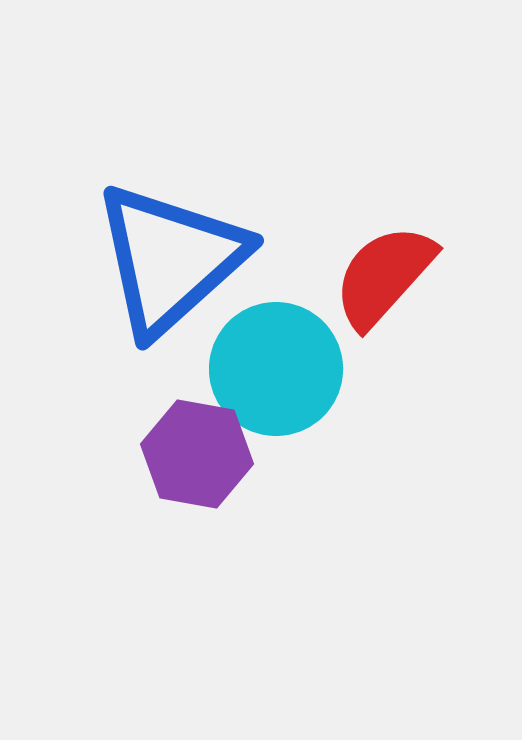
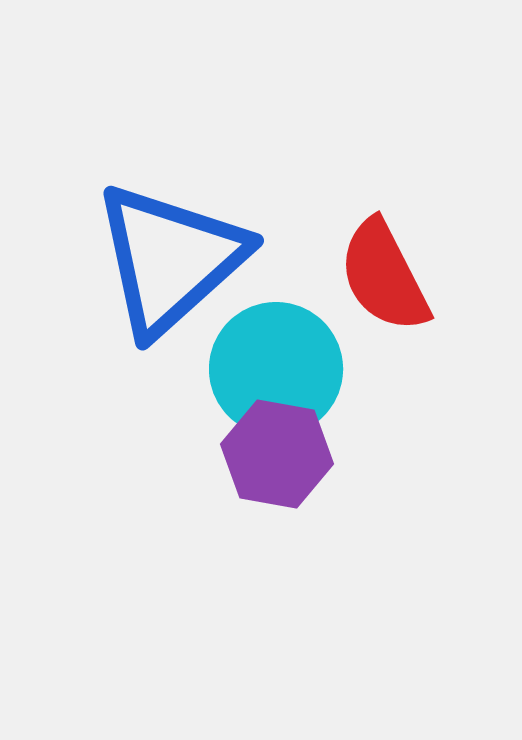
red semicircle: rotated 69 degrees counterclockwise
purple hexagon: moved 80 px right
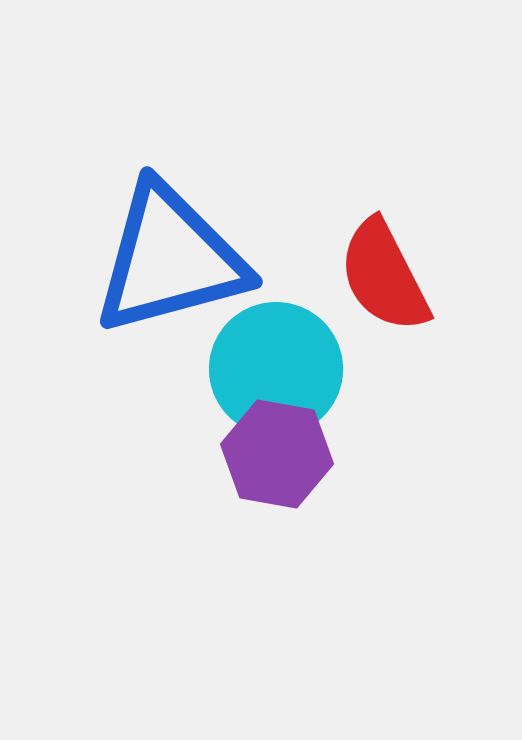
blue triangle: rotated 27 degrees clockwise
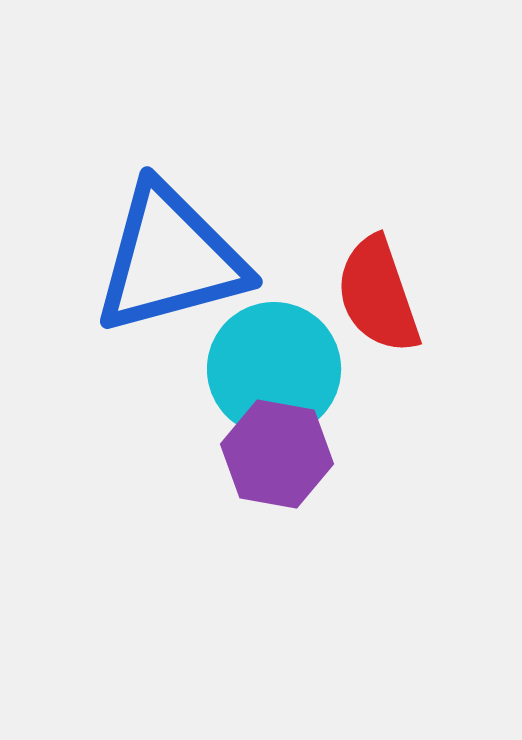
red semicircle: moved 6 px left, 19 px down; rotated 8 degrees clockwise
cyan circle: moved 2 px left
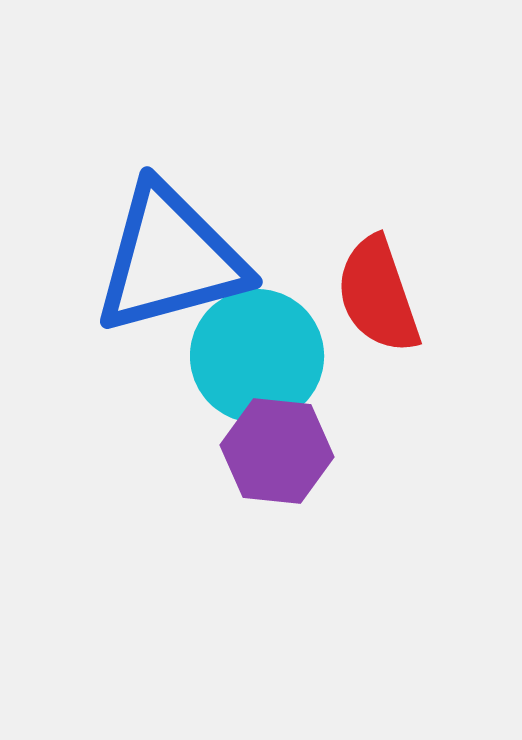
cyan circle: moved 17 px left, 13 px up
purple hexagon: moved 3 px up; rotated 4 degrees counterclockwise
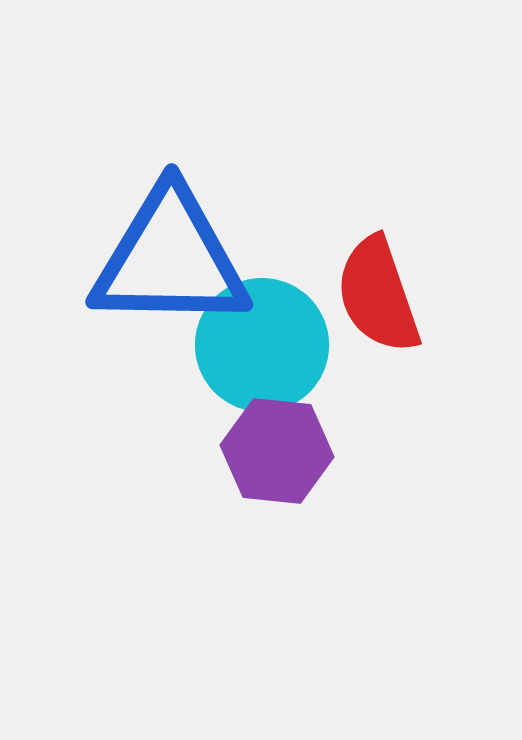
blue triangle: rotated 16 degrees clockwise
cyan circle: moved 5 px right, 11 px up
